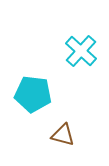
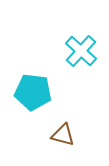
cyan pentagon: moved 2 px up
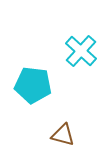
cyan pentagon: moved 7 px up
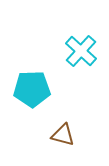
cyan pentagon: moved 1 px left, 4 px down; rotated 9 degrees counterclockwise
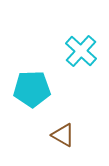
brown triangle: rotated 15 degrees clockwise
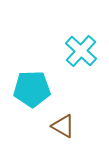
brown triangle: moved 9 px up
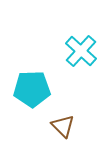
brown triangle: rotated 15 degrees clockwise
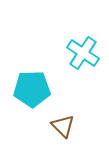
cyan cross: moved 2 px right, 2 px down; rotated 8 degrees counterclockwise
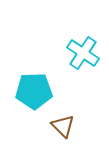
cyan pentagon: moved 2 px right, 2 px down
